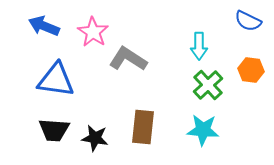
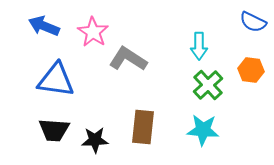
blue semicircle: moved 5 px right, 1 px down
black star: moved 2 px down; rotated 12 degrees counterclockwise
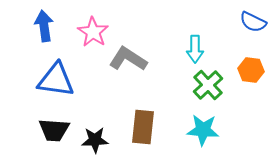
blue arrow: rotated 60 degrees clockwise
cyan arrow: moved 4 px left, 3 px down
